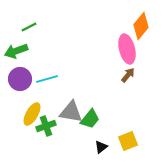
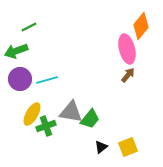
cyan line: moved 1 px down
yellow square: moved 6 px down
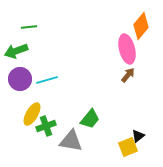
green line: rotated 21 degrees clockwise
gray triangle: moved 29 px down
black triangle: moved 37 px right, 11 px up
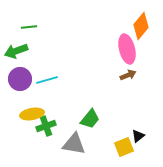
brown arrow: rotated 28 degrees clockwise
yellow ellipse: rotated 50 degrees clockwise
gray triangle: moved 3 px right, 3 px down
yellow square: moved 4 px left
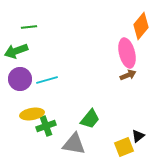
pink ellipse: moved 4 px down
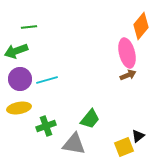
yellow ellipse: moved 13 px left, 6 px up
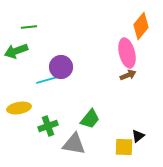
purple circle: moved 41 px right, 12 px up
green cross: moved 2 px right
yellow square: rotated 24 degrees clockwise
